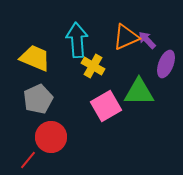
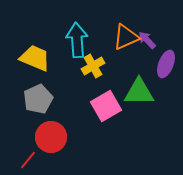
yellow cross: rotated 30 degrees clockwise
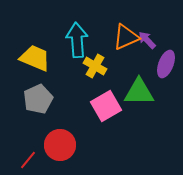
yellow cross: moved 2 px right; rotated 30 degrees counterclockwise
red circle: moved 9 px right, 8 px down
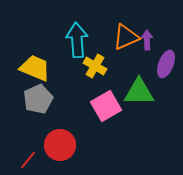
purple arrow: rotated 42 degrees clockwise
yellow trapezoid: moved 10 px down
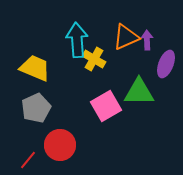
yellow cross: moved 1 px left, 7 px up
gray pentagon: moved 2 px left, 9 px down
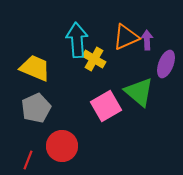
green triangle: rotated 40 degrees clockwise
red circle: moved 2 px right, 1 px down
red line: rotated 18 degrees counterclockwise
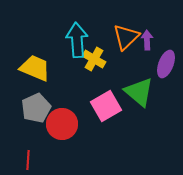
orange triangle: rotated 20 degrees counterclockwise
red circle: moved 22 px up
red line: rotated 18 degrees counterclockwise
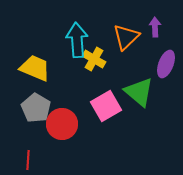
purple arrow: moved 8 px right, 13 px up
gray pentagon: rotated 16 degrees counterclockwise
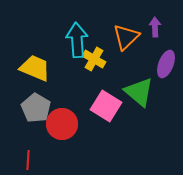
pink square: rotated 28 degrees counterclockwise
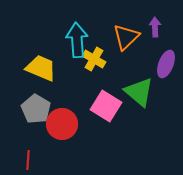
yellow trapezoid: moved 6 px right
gray pentagon: moved 1 px down
